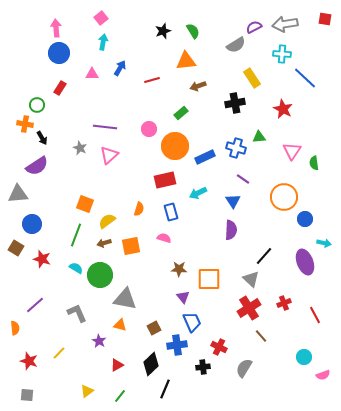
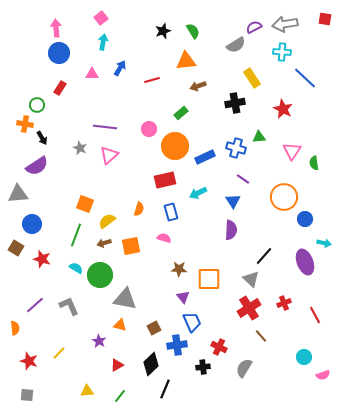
cyan cross at (282, 54): moved 2 px up
gray L-shape at (77, 313): moved 8 px left, 7 px up
yellow triangle at (87, 391): rotated 32 degrees clockwise
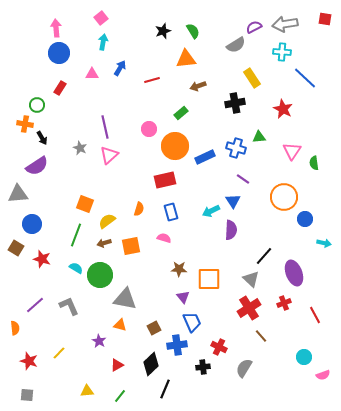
orange triangle at (186, 61): moved 2 px up
purple line at (105, 127): rotated 70 degrees clockwise
cyan arrow at (198, 193): moved 13 px right, 18 px down
purple ellipse at (305, 262): moved 11 px left, 11 px down
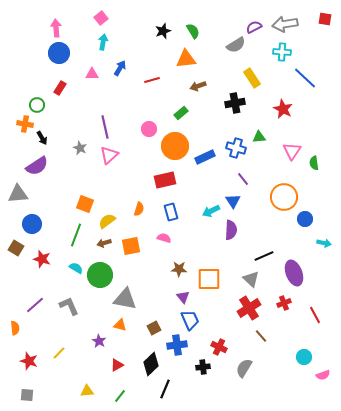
purple line at (243, 179): rotated 16 degrees clockwise
black line at (264, 256): rotated 24 degrees clockwise
blue trapezoid at (192, 322): moved 2 px left, 2 px up
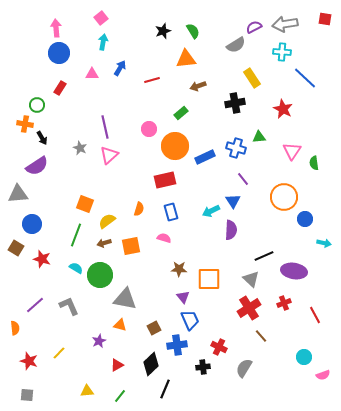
purple ellipse at (294, 273): moved 2 px up; rotated 60 degrees counterclockwise
purple star at (99, 341): rotated 16 degrees clockwise
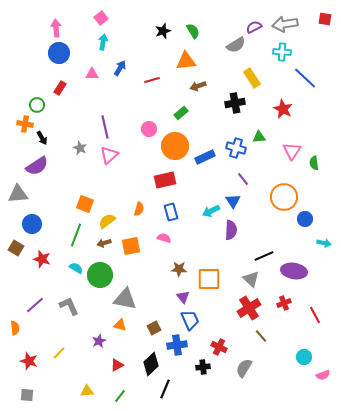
orange triangle at (186, 59): moved 2 px down
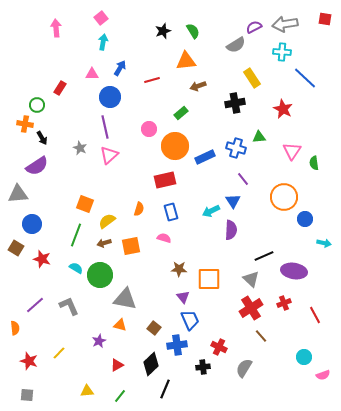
blue circle at (59, 53): moved 51 px right, 44 px down
red cross at (249, 308): moved 2 px right
brown square at (154, 328): rotated 24 degrees counterclockwise
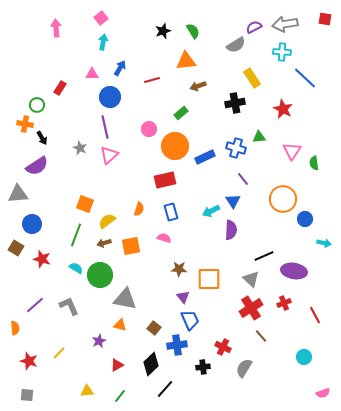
orange circle at (284, 197): moved 1 px left, 2 px down
red cross at (219, 347): moved 4 px right
pink semicircle at (323, 375): moved 18 px down
black line at (165, 389): rotated 18 degrees clockwise
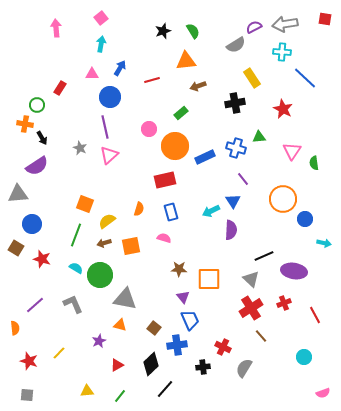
cyan arrow at (103, 42): moved 2 px left, 2 px down
gray L-shape at (69, 306): moved 4 px right, 2 px up
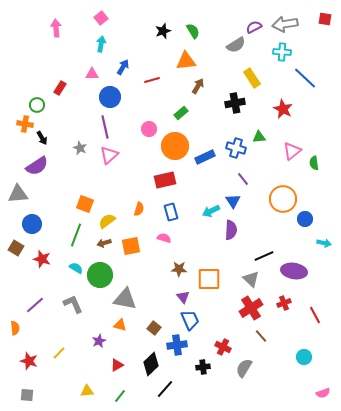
blue arrow at (120, 68): moved 3 px right, 1 px up
brown arrow at (198, 86): rotated 140 degrees clockwise
pink triangle at (292, 151): rotated 18 degrees clockwise
